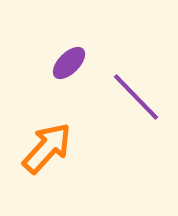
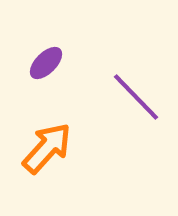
purple ellipse: moved 23 px left
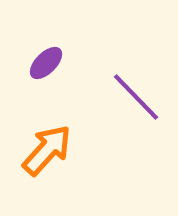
orange arrow: moved 2 px down
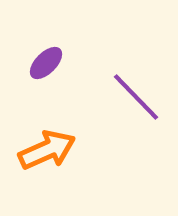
orange arrow: rotated 24 degrees clockwise
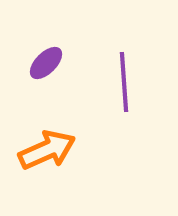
purple line: moved 12 px left, 15 px up; rotated 40 degrees clockwise
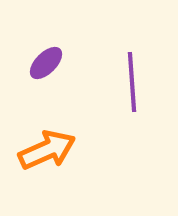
purple line: moved 8 px right
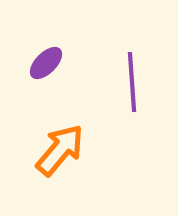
orange arrow: moved 13 px right; rotated 26 degrees counterclockwise
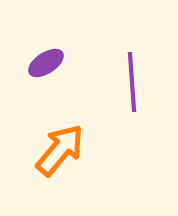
purple ellipse: rotated 12 degrees clockwise
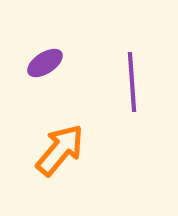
purple ellipse: moved 1 px left
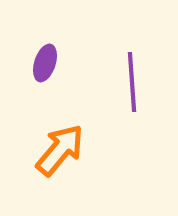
purple ellipse: rotated 39 degrees counterclockwise
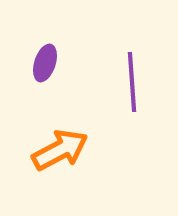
orange arrow: rotated 22 degrees clockwise
